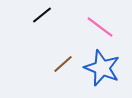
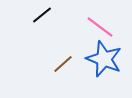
blue star: moved 2 px right, 9 px up
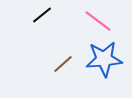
pink line: moved 2 px left, 6 px up
blue star: rotated 27 degrees counterclockwise
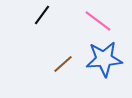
black line: rotated 15 degrees counterclockwise
